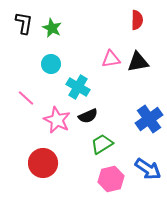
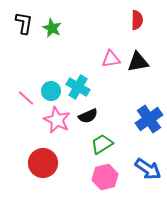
cyan circle: moved 27 px down
pink hexagon: moved 6 px left, 2 px up
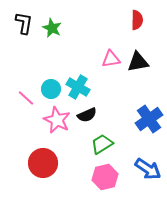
cyan circle: moved 2 px up
black semicircle: moved 1 px left, 1 px up
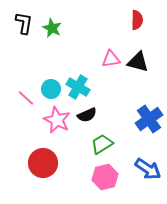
black triangle: rotated 25 degrees clockwise
